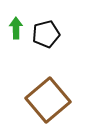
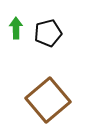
black pentagon: moved 2 px right, 1 px up
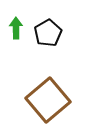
black pentagon: rotated 16 degrees counterclockwise
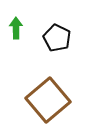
black pentagon: moved 9 px right, 5 px down; rotated 16 degrees counterclockwise
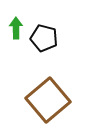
black pentagon: moved 13 px left; rotated 12 degrees counterclockwise
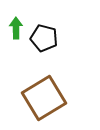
brown square: moved 4 px left, 2 px up; rotated 9 degrees clockwise
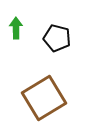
black pentagon: moved 13 px right
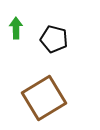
black pentagon: moved 3 px left, 1 px down
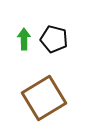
green arrow: moved 8 px right, 11 px down
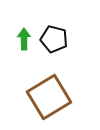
brown square: moved 5 px right, 1 px up
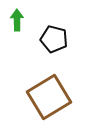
green arrow: moved 7 px left, 19 px up
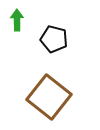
brown square: rotated 21 degrees counterclockwise
